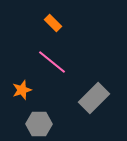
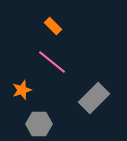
orange rectangle: moved 3 px down
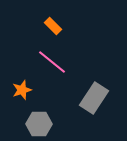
gray rectangle: rotated 12 degrees counterclockwise
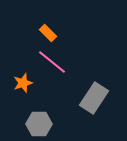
orange rectangle: moved 5 px left, 7 px down
orange star: moved 1 px right, 7 px up
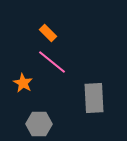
orange star: rotated 24 degrees counterclockwise
gray rectangle: rotated 36 degrees counterclockwise
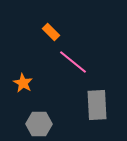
orange rectangle: moved 3 px right, 1 px up
pink line: moved 21 px right
gray rectangle: moved 3 px right, 7 px down
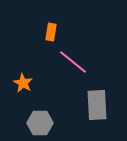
orange rectangle: rotated 54 degrees clockwise
gray hexagon: moved 1 px right, 1 px up
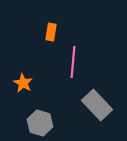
pink line: rotated 56 degrees clockwise
gray rectangle: rotated 40 degrees counterclockwise
gray hexagon: rotated 15 degrees clockwise
